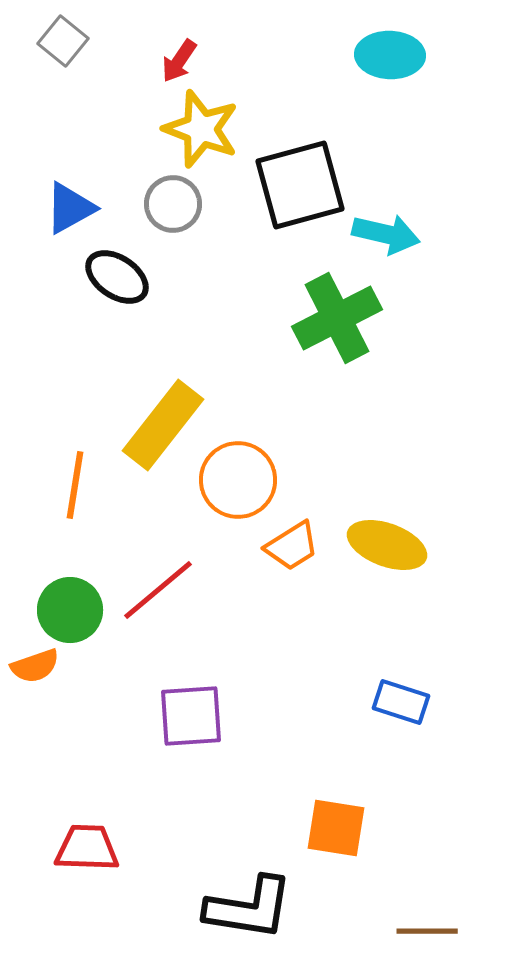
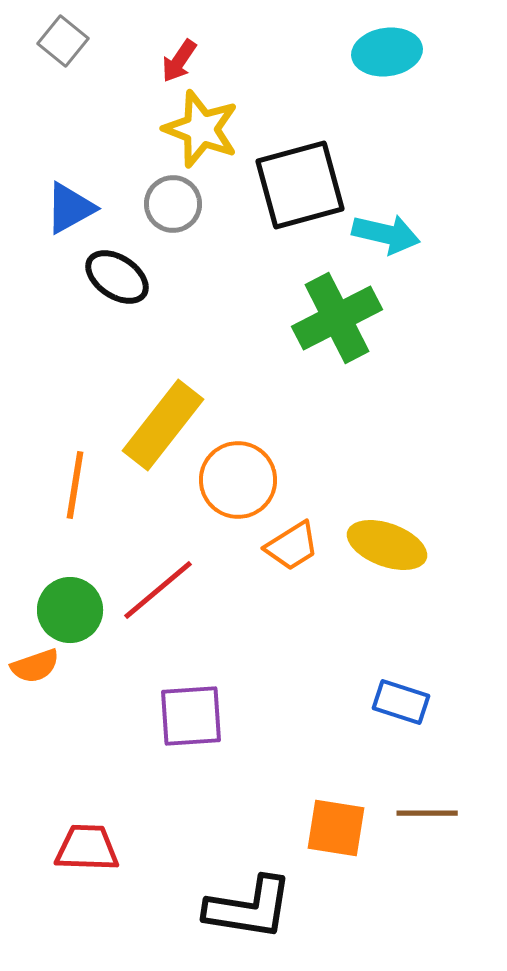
cyan ellipse: moved 3 px left, 3 px up; rotated 10 degrees counterclockwise
brown line: moved 118 px up
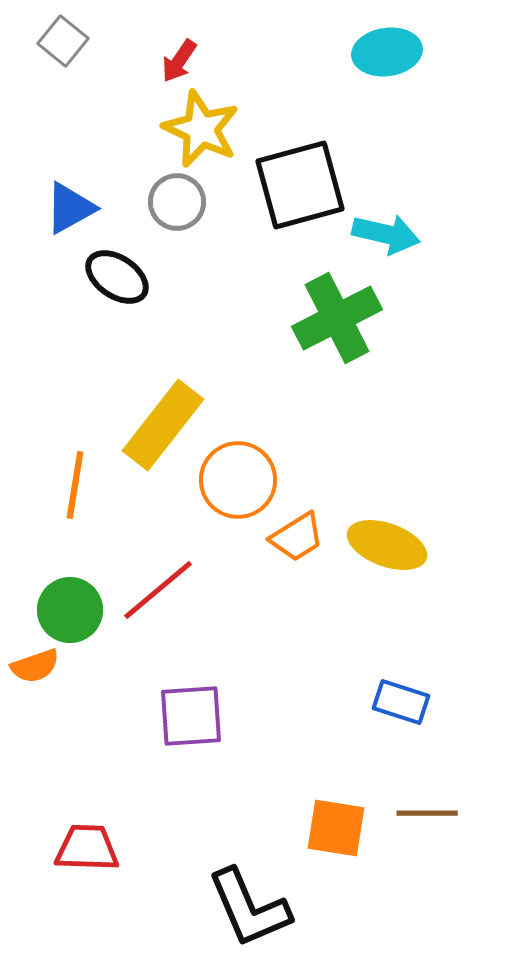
yellow star: rotated 4 degrees clockwise
gray circle: moved 4 px right, 2 px up
orange trapezoid: moved 5 px right, 9 px up
black L-shape: rotated 58 degrees clockwise
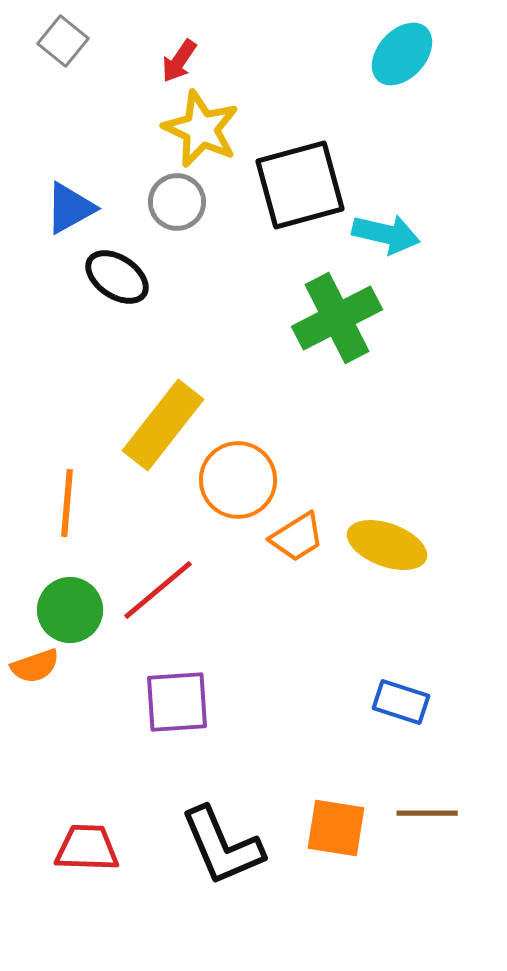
cyan ellipse: moved 15 px right, 2 px down; rotated 40 degrees counterclockwise
orange line: moved 8 px left, 18 px down; rotated 4 degrees counterclockwise
purple square: moved 14 px left, 14 px up
black L-shape: moved 27 px left, 62 px up
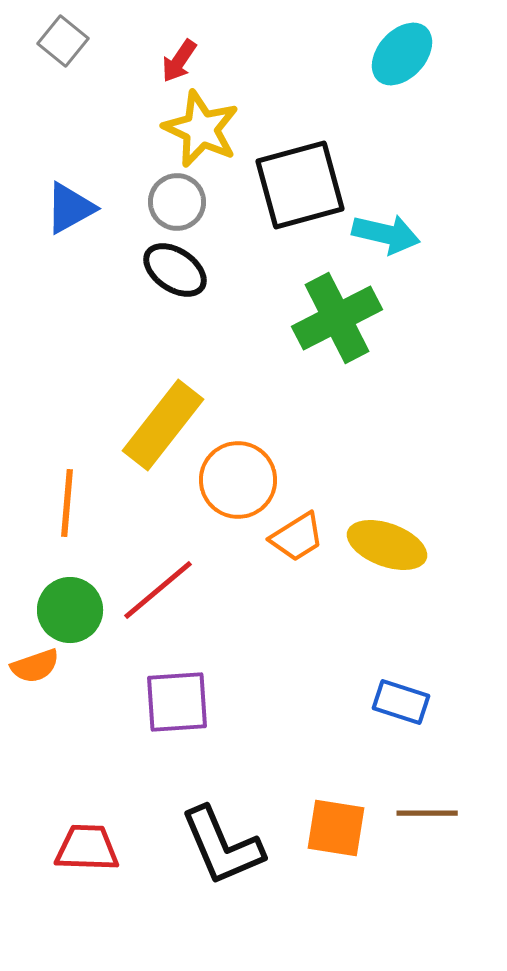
black ellipse: moved 58 px right, 7 px up
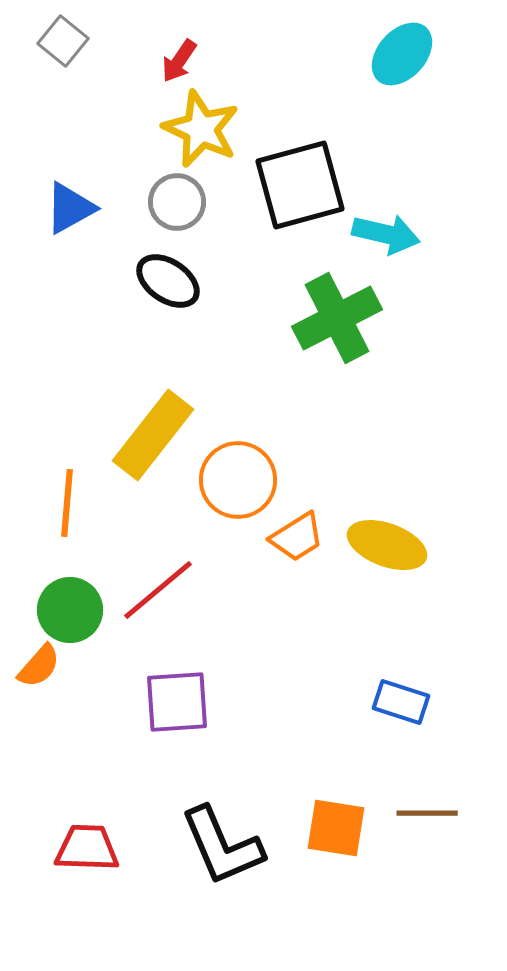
black ellipse: moved 7 px left, 11 px down
yellow rectangle: moved 10 px left, 10 px down
orange semicircle: moved 4 px right; rotated 30 degrees counterclockwise
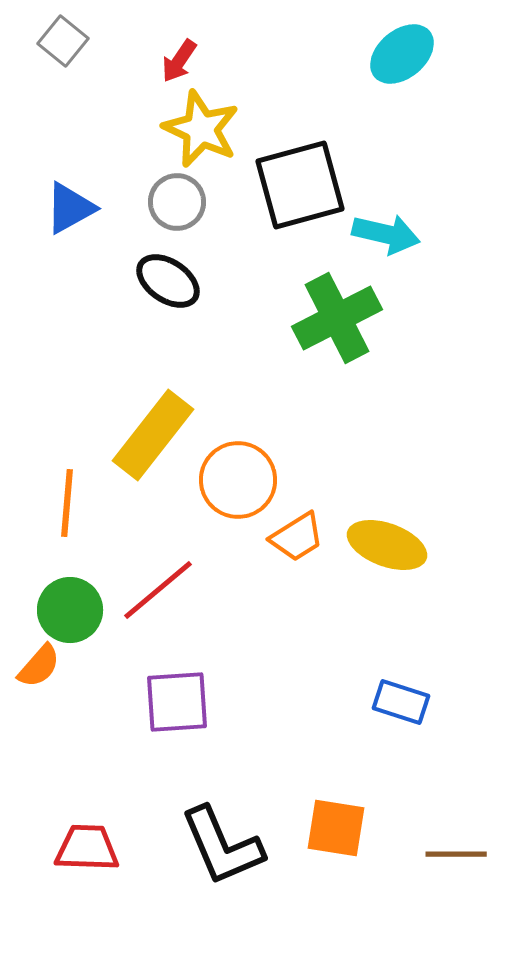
cyan ellipse: rotated 8 degrees clockwise
brown line: moved 29 px right, 41 px down
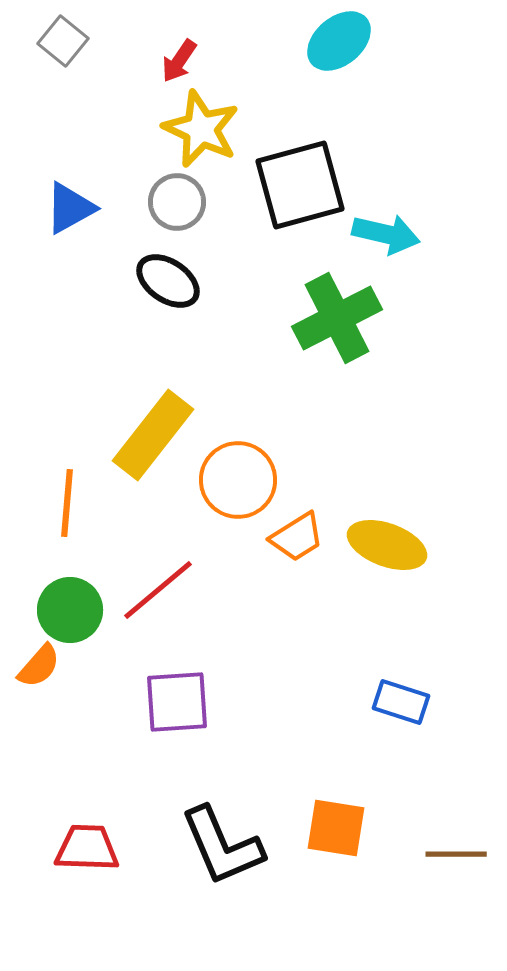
cyan ellipse: moved 63 px left, 13 px up
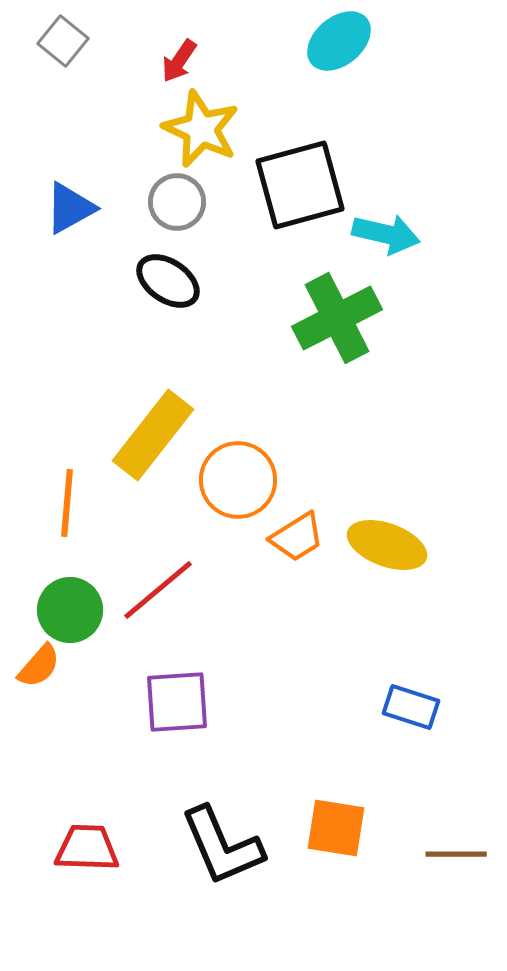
blue rectangle: moved 10 px right, 5 px down
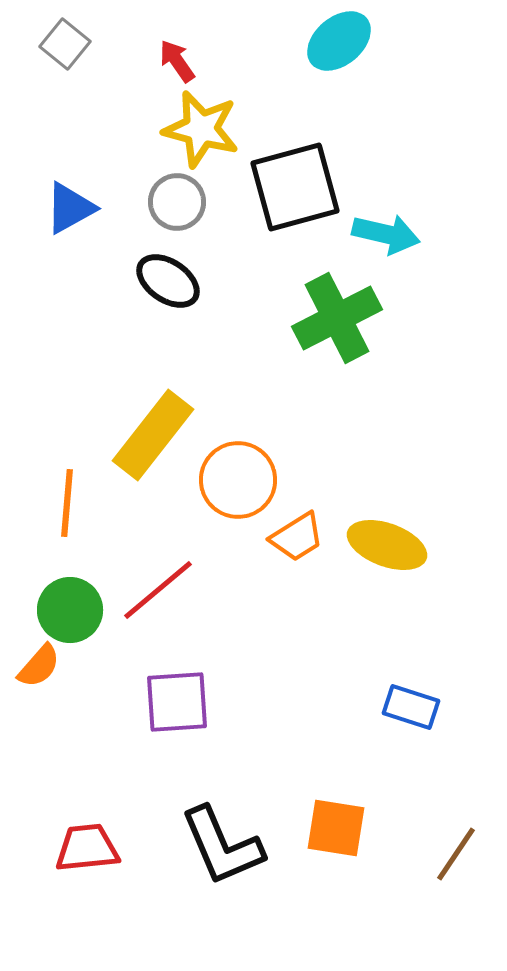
gray square: moved 2 px right, 3 px down
red arrow: moved 2 px left; rotated 111 degrees clockwise
yellow star: rotated 10 degrees counterclockwise
black square: moved 5 px left, 2 px down
red trapezoid: rotated 8 degrees counterclockwise
brown line: rotated 56 degrees counterclockwise
